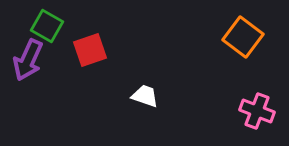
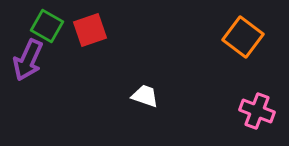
red square: moved 20 px up
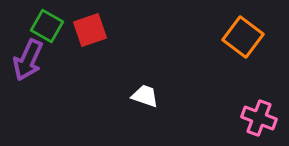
pink cross: moved 2 px right, 7 px down
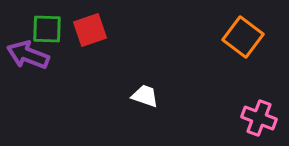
green square: moved 3 px down; rotated 28 degrees counterclockwise
purple arrow: moved 5 px up; rotated 87 degrees clockwise
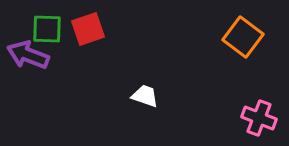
red square: moved 2 px left, 1 px up
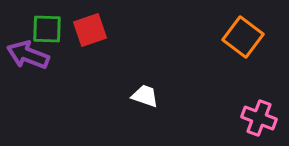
red square: moved 2 px right, 1 px down
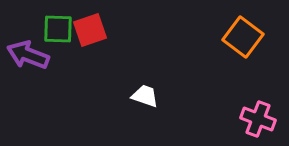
green square: moved 11 px right
pink cross: moved 1 px left, 1 px down
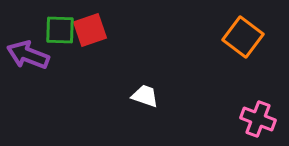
green square: moved 2 px right, 1 px down
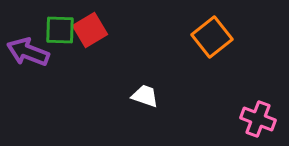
red square: rotated 12 degrees counterclockwise
orange square: moved 31 px left; rotated 15 degrees clockwise
purple arrow: moved 3 px up
